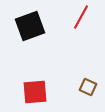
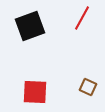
red line: moved 1 px right, 1 px down
red square: rotated 8 degrees clockwise
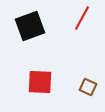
red square: moved 5 px right, 10 px up
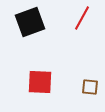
black square: moved 4 px up
brown square: moved 2 px right; rotated 18 degrees counterclockwise
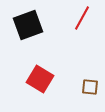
black square: moved 2 px left, 3 px down
red square: moved 3 px up; rotated 28 degrees clockwise
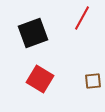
black square: moved 5 px right, 8 px down
brown square: moved 3 px right, 6 px up; rotated 12 degrees counterclockwise
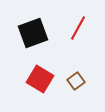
red line: moved 4 px left, 10 px down
brown square: moved 17 px left; rotated 30 degrees counterclockwise
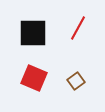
black square: rotated 20 degrees clockwise
red square: moved 6 px left, 1 px up; rotated 8 degrees counterclockwise
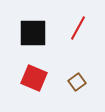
brown square: moved 1 px right, 1 px down
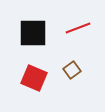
red line: rotated 40 degrees clockwise
brown square: moved 5 px left, 12 px up
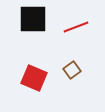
red line: moved 2 px left, 1 px up
black square: moved 14 px up
